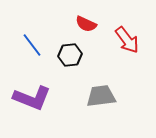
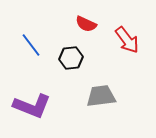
blue line: moved 1 px left
black hexagon: moved 1 px right, 3 px down
purple L-shape: moved 8 px down
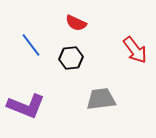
red semicircle: moved 10 px left, 1 px up
red arrow: moved 8 px right, 10 px down
gray trapezoid: moved 3 px down
purple L-shape: moved 6 px left
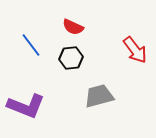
red semicircle: moved 3 px left, 4 px down
gray trapezoid: moved 2 px left, 3 px up; rotated 8 degrees counterclockwise
